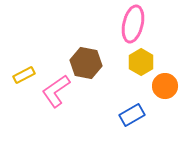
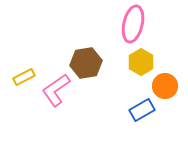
brown hexagon: rotated 20 degrees counterclockwise
yellow rectangle: moved 2 px down
pink L-shape: moved 1 px up
blue rectangle: moved 10 px right, 5 px up
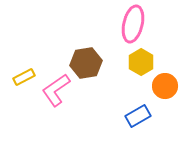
blue rectangle: moved 4 px left, 6 px down
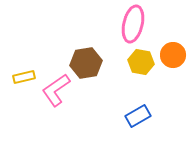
yellow hexagon: rotated 20 degrees counterclockwise
yellow rectangle: rotated 15 degrees clockwise
orange circle: moved 8 px right, 31 px up
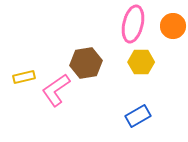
orange circle: moved 29 px up
yellow hexagon: rotated 10 degrees counterclockwise
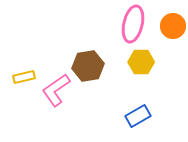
brown hexagon: moved 2 px right, 3 px down
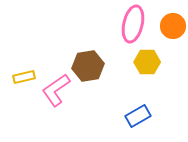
yellow hexagon: moved 6 px right
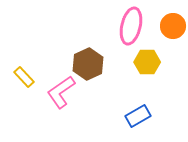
pink ellipse: moved 2 px left, 2 px down
brown hexagon: moved 2 px up; rotated 16 degrees counterclockwise
yellow rectangle: rotated 60 degrees clockwise
pink L-shape: moved 5 px right, 2 px down
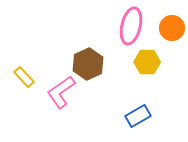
orange circle: moved 1 px left, 2 px down
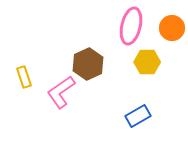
yellow rectangle: rotated 25 degrees clockwise
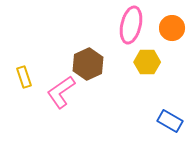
pink ellipse: moved 1 px up
blue rectangle: moved 32 px right, 5 px down; rotated 60 degrees clockwise
